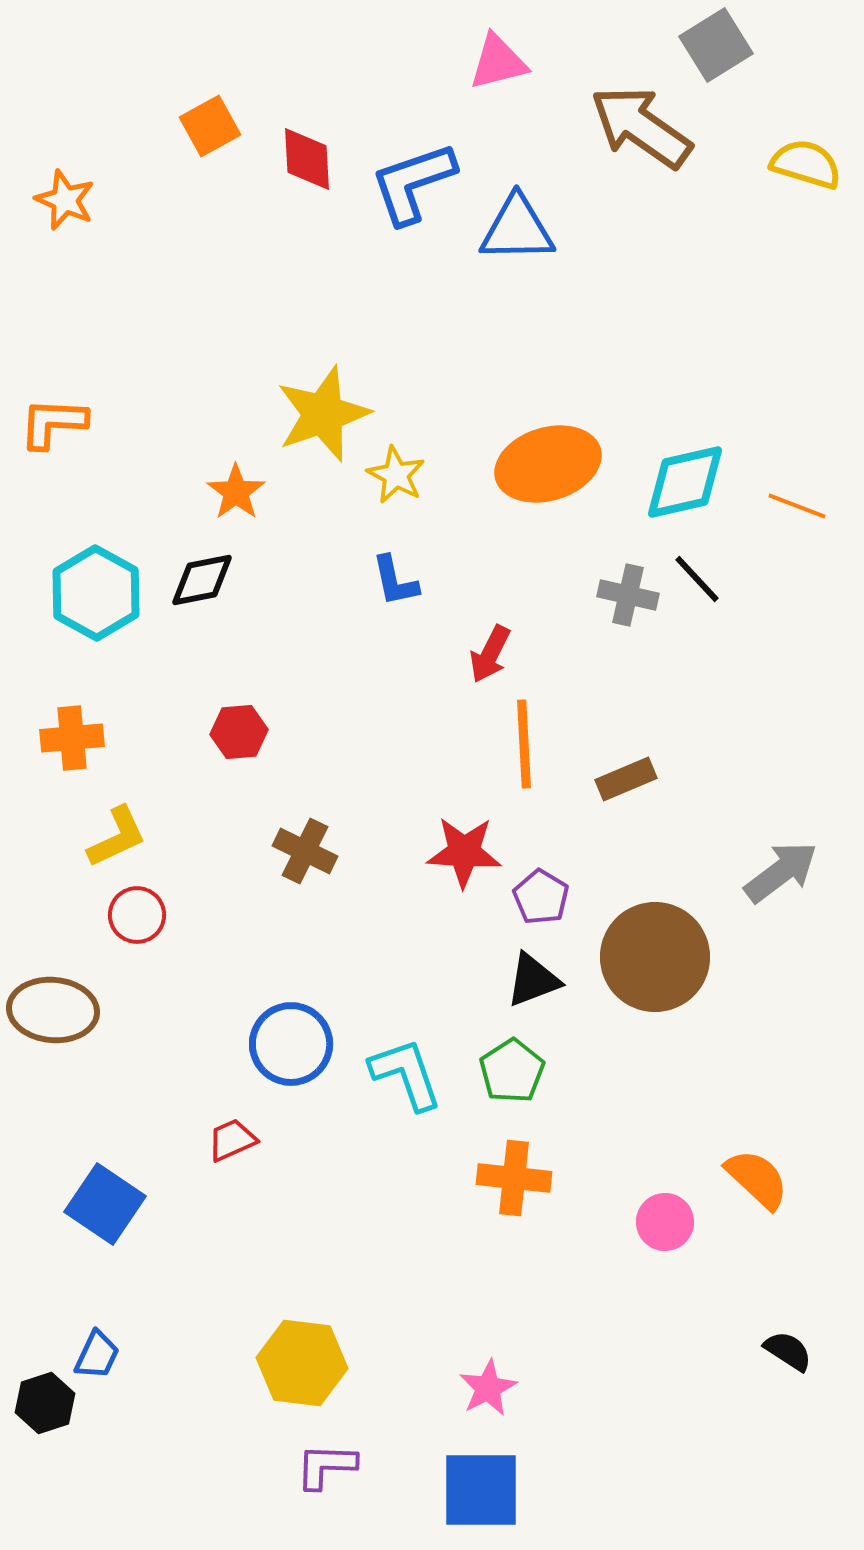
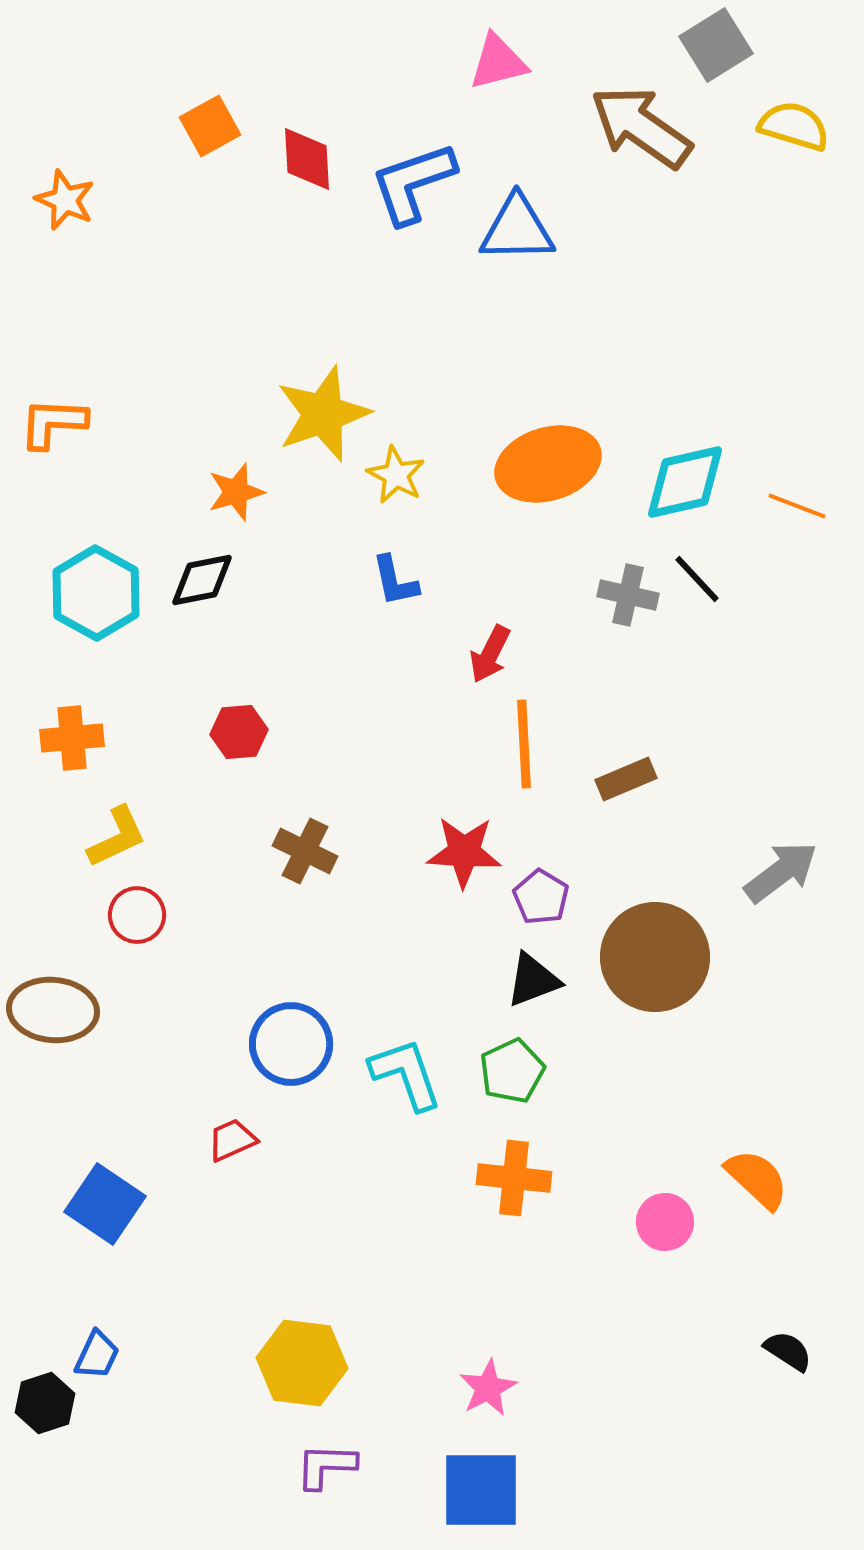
yellow semicircle at (806, 164): moved 12 px left, 38 px up
orange star at (236, 492): rotated 20 degrees clockwise
green pentagon at (512, 1071): rotated 8 degrees clockwise
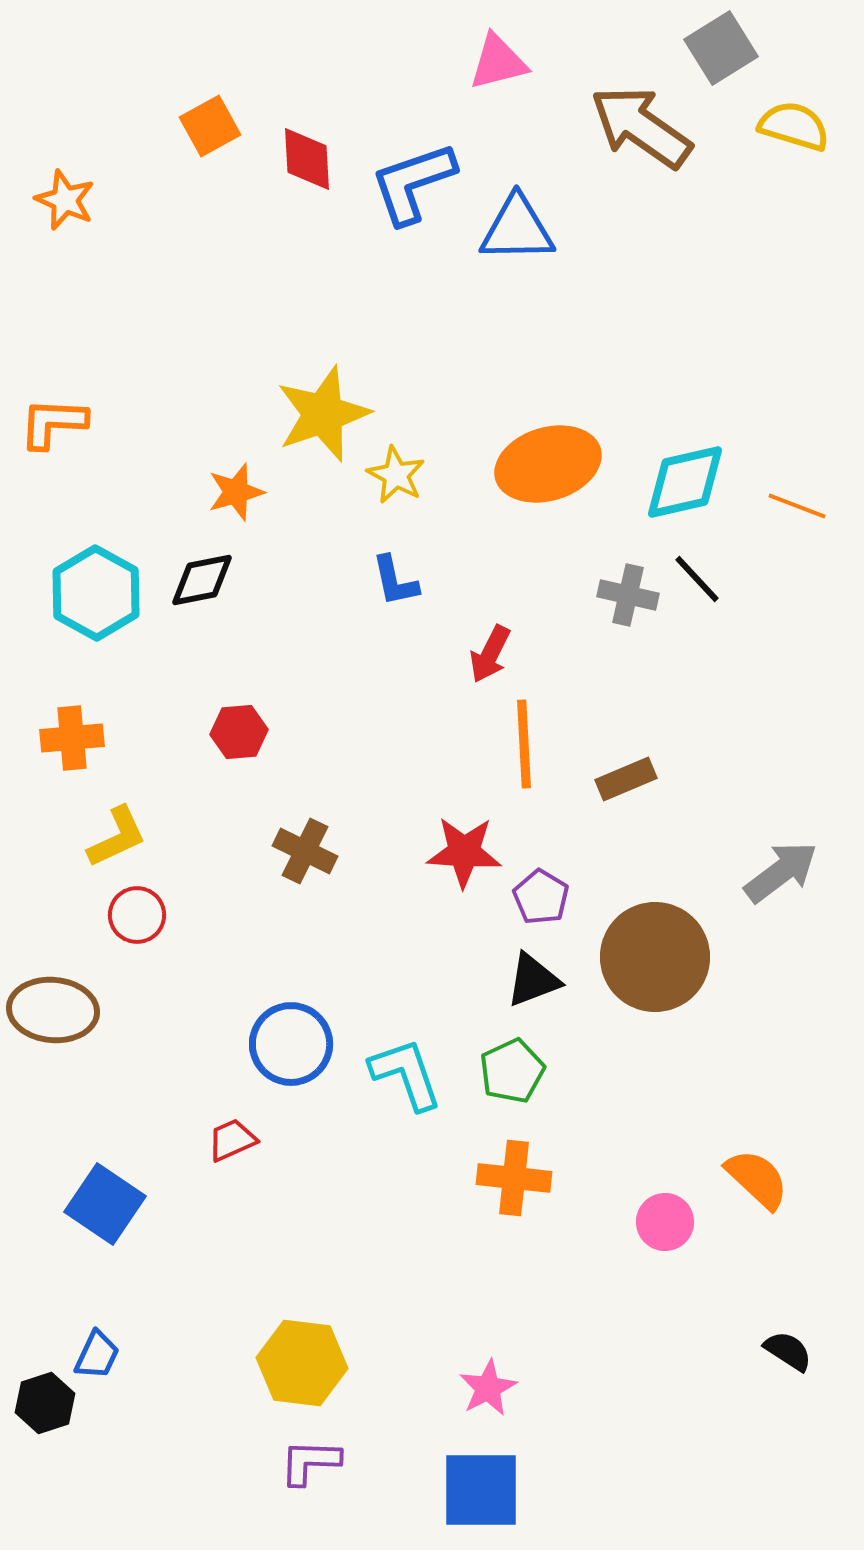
gray square at (716, 45): moved 5 px right, 3 px down
purple L-shape at (326, 1466): moved 16 px left, 4 px up
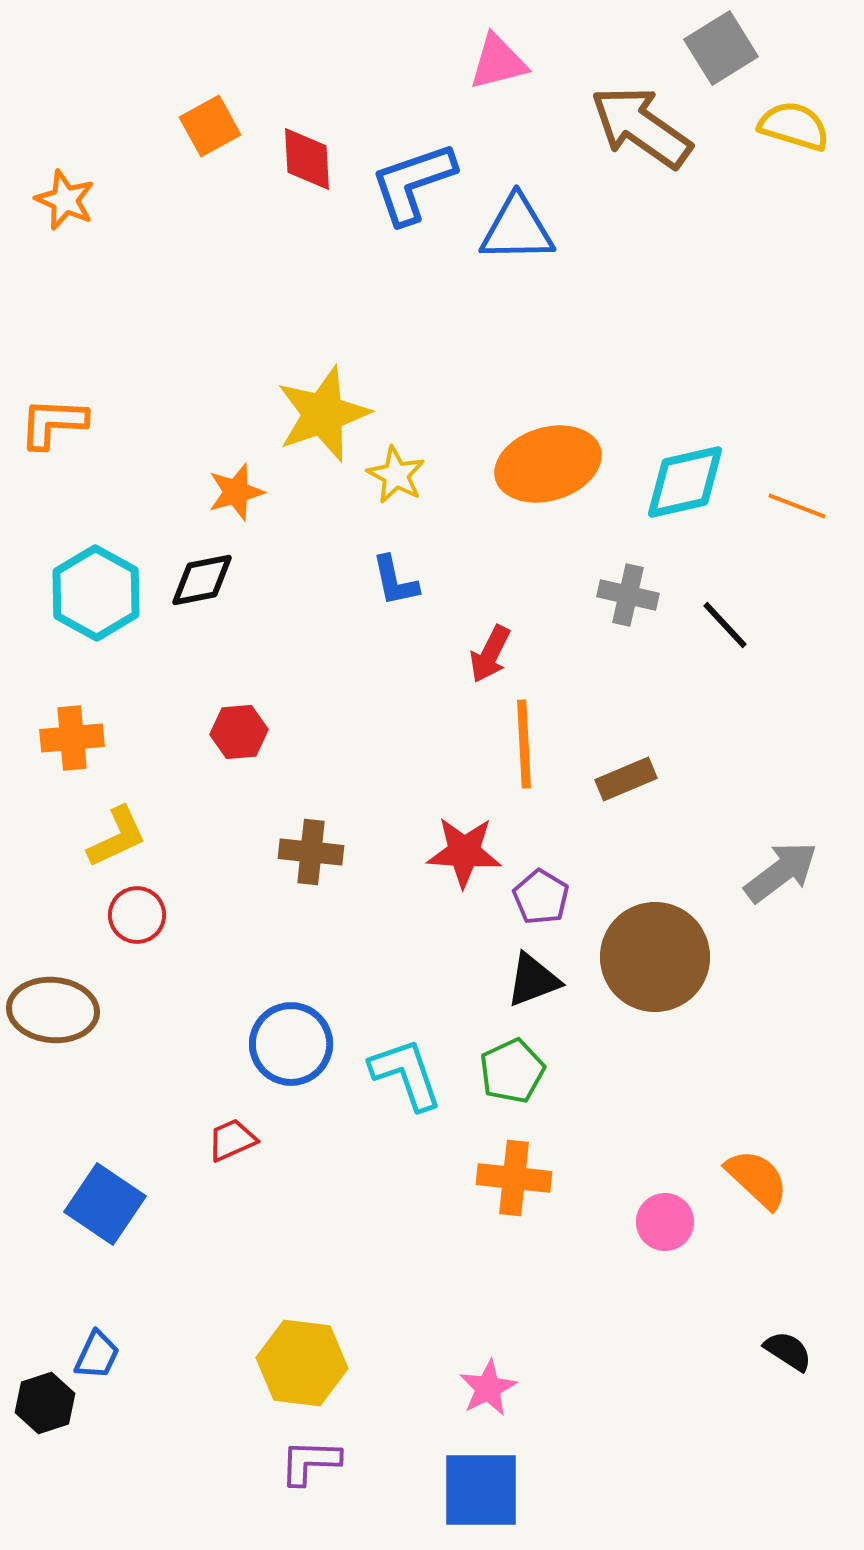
black line at (697, 579): moved 28 px right, 46 px down
brown cross at (305, 851): moved 6 px right, 1 px down; rotated 20 degrees counterclockwise
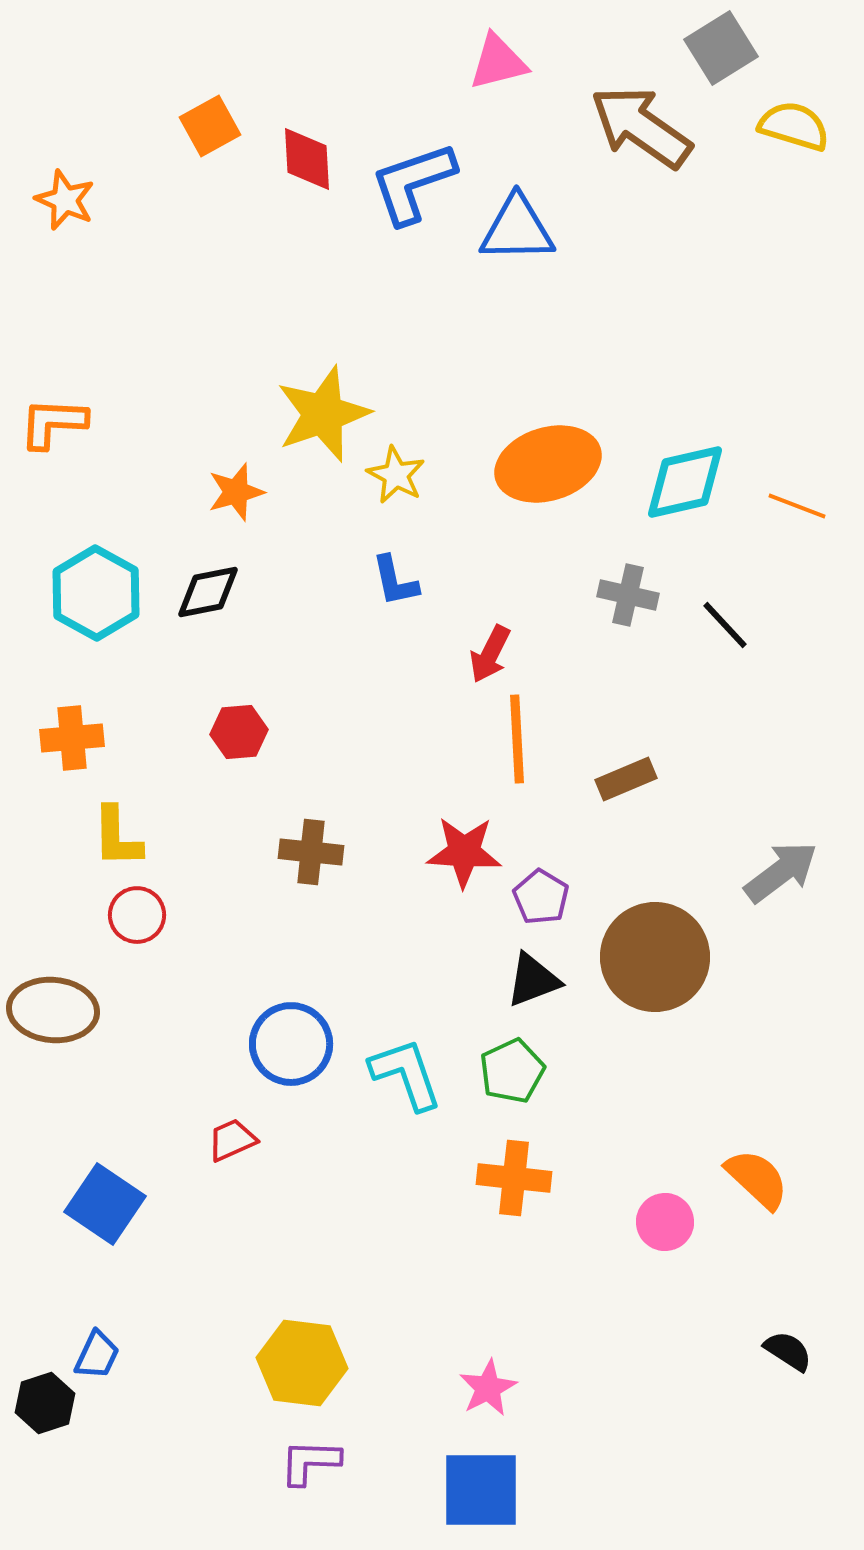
black diamond at (202, 580): moved 6 px right, 12 px down
orange line at (524, 744): moved 7 px left, 5 px up
yellow L-shape at (117, 837): rotated 114 degrees clockwise
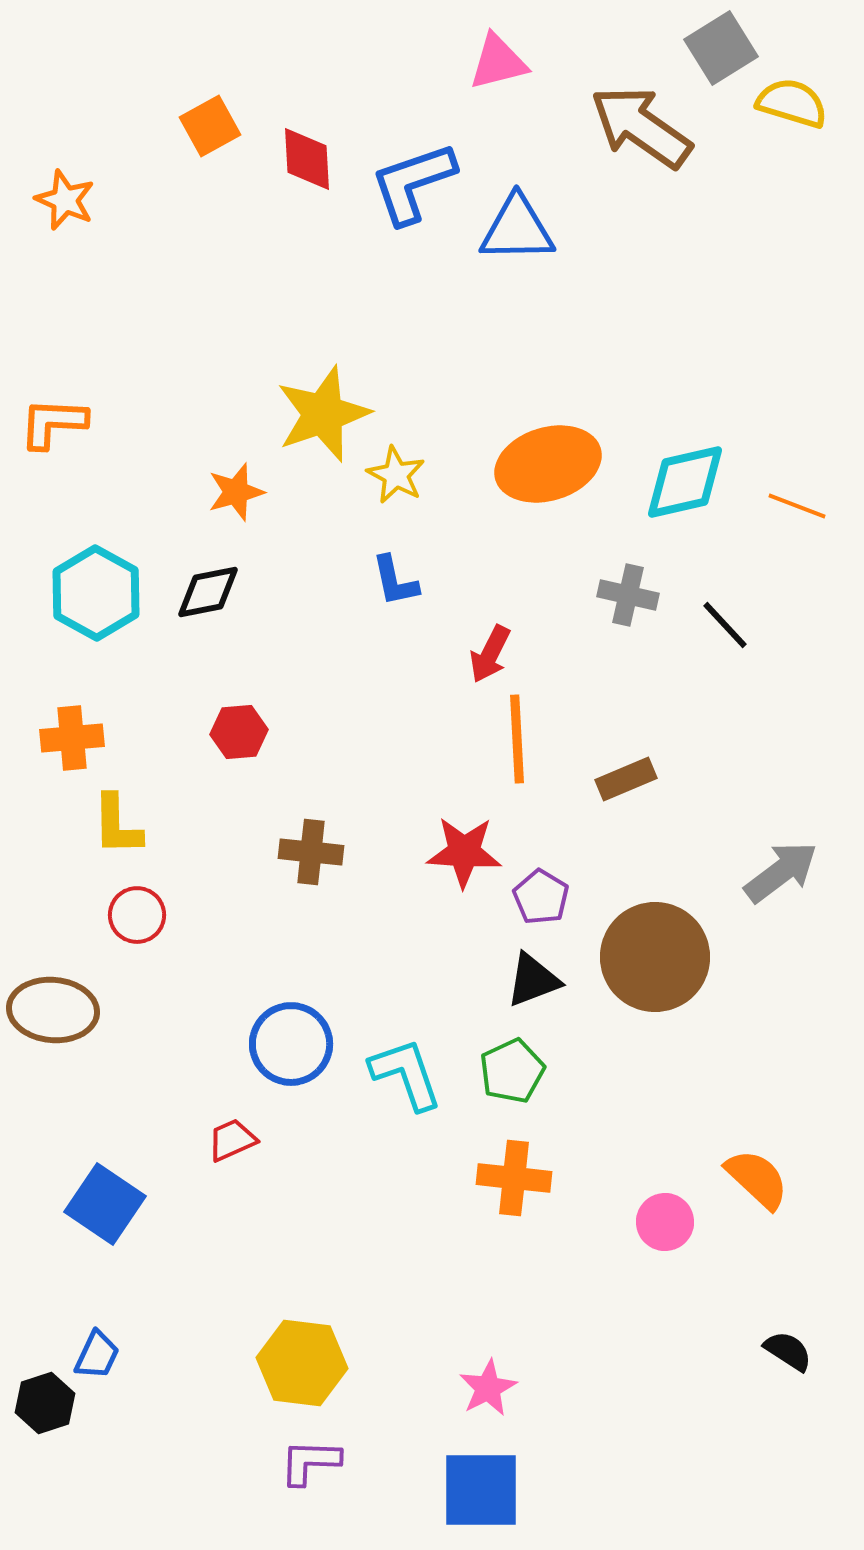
yellow semicircle at (794, 126): moved 2 px left, 23 px up
yellow L-shape at (117, 837): moved 12 px up
